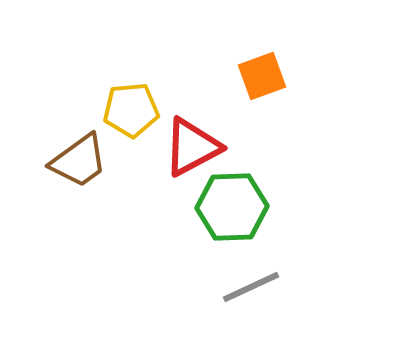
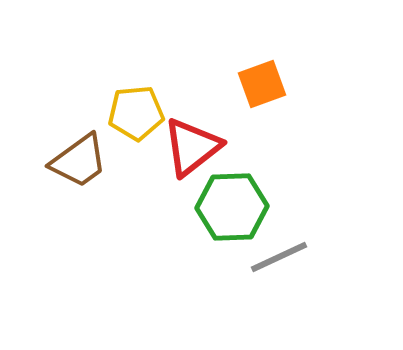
orange square: moved 8 px down
yellow pentagon: moved 5 px right, 3 px down
red triangle: rotated 10 degrees counterclockwise
gray line: moved 28 px right, 30 px up
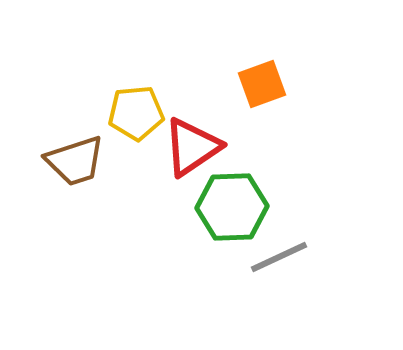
red triangle: rotated 4 degrees clockwise
brown trapezoid: moved 4 px left; rotated 18 degrees clockwise
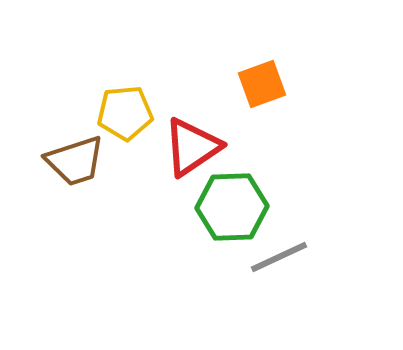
yellow pentagon: moved 11 px left
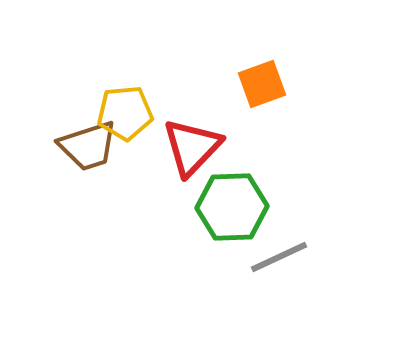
red triangle: rotated 12 degrees counterclockwise
brown trapezoid: moved 13 px right, 15 px up
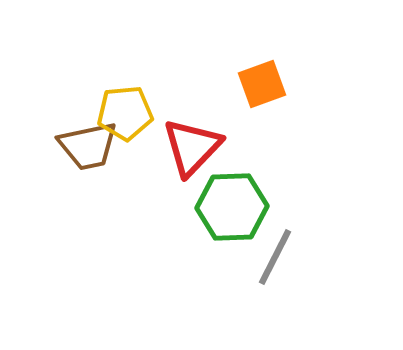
brown trapezoid: rotated 6 degrees clockwise
gray line: moved 4 px left; rotated 38 degrees counterclockwise
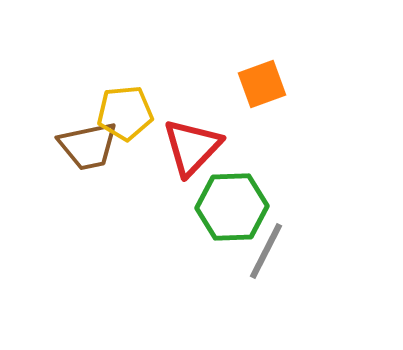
gray line: moved 9 px left, 6 px up
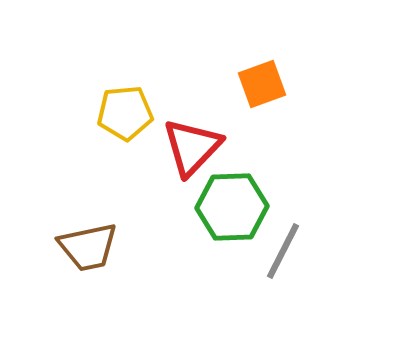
brown trapezoid: moved 101 px down
gray line: moved 17 px right
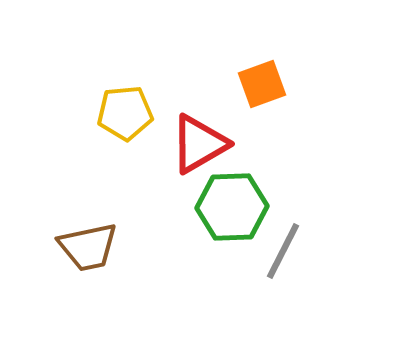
red triangle: moved 7 px right, 3 px up; rotated 16 degrees clockwise
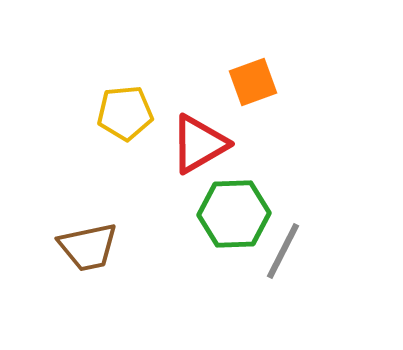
orange square: moved 9 px left, 2 px up
green hexagon: moved 2 px right, 7 px down
